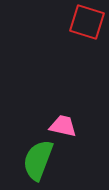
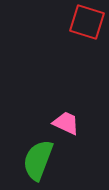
pink trapezoid: moved 3 px right, 3 px up; rotated 12 degrees clockwise
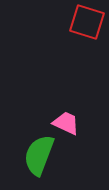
green semicircle: moved 1 px right, 5 px up
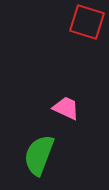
pink trapezoid: moved 15 px up
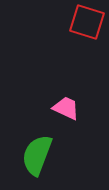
green semicircle: moved 2 px left
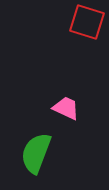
green semicircle: moved 1 px left, 2 px up
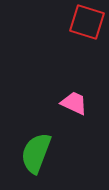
pink trapezoid: moved 8 px right, 5 px up
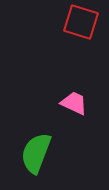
red square: moved 6 px left
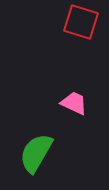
green semicircle: rotated 9 degrees clockwise
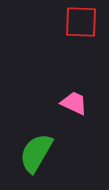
red square: rotated 15 degrees counterclockwise
